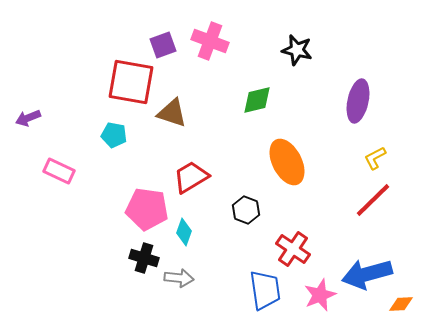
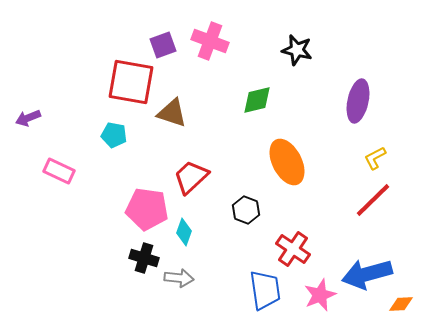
red trapezoid: rotated 12 degrees counterclockwise
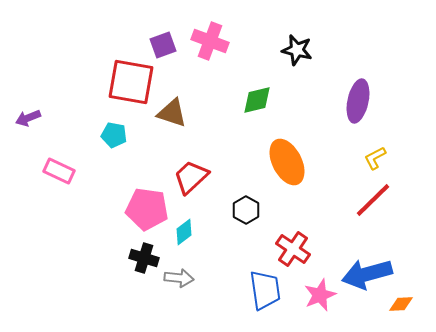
black hexagon: rotated 8 degrees clockwise
cyan diamond: rotated 32 degrees clockwise
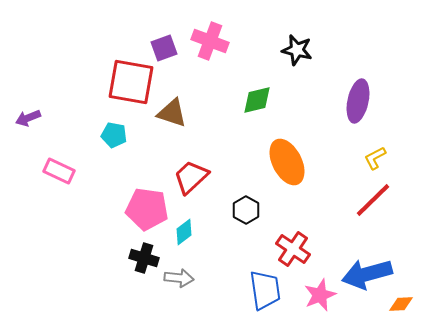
purple square: moved 1 px right, 3 px down
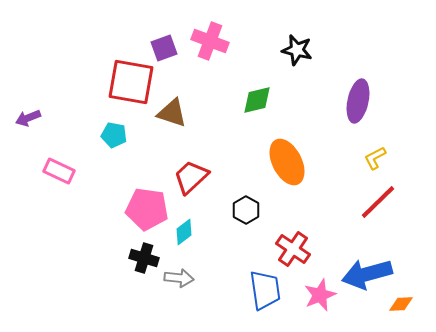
red line: moved 5 px right, 2 px down
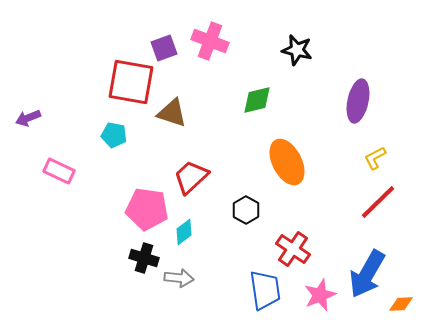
blue arrow: rotated 45 degrees counterclockwise
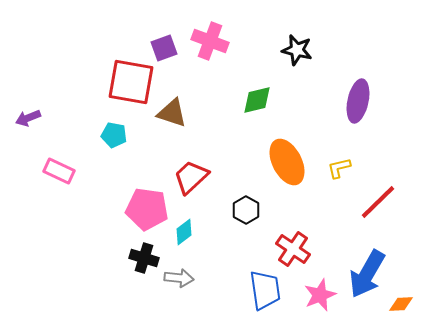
yellow L-shape: moved 36 px left, 10 px down; rotated 15 degrees clockwise
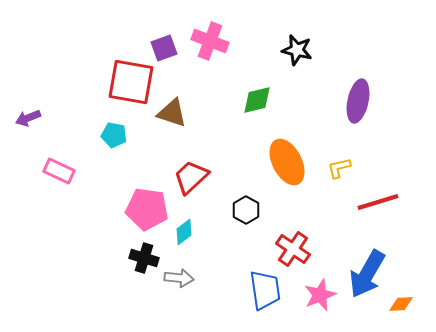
red line: rotated 27 degrees clockwise
